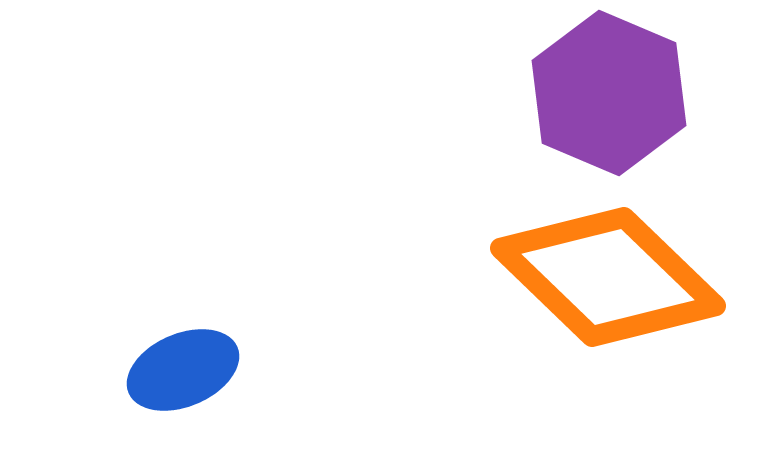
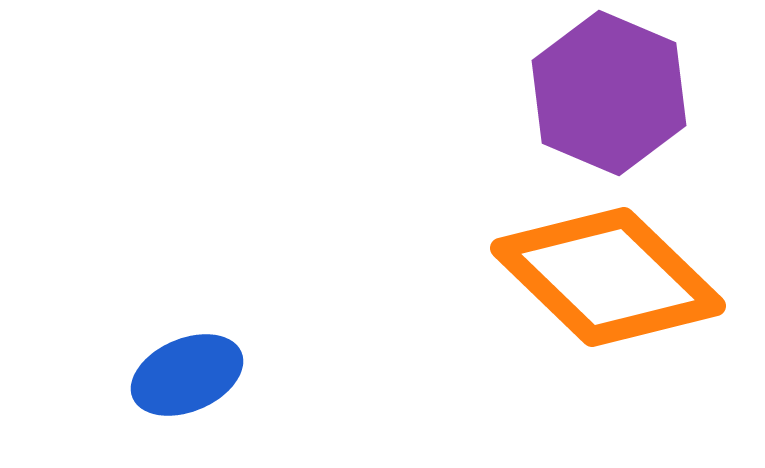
blue ellipse: moved 4 px right, 5 px down
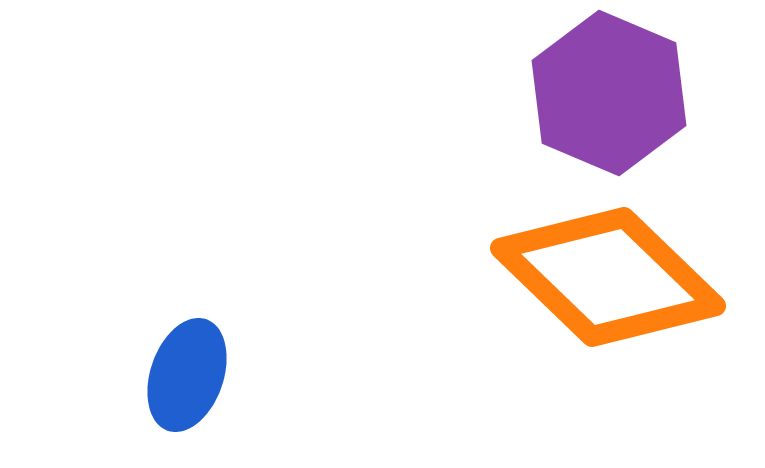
blue ellipse: rotated 48 degrees counterclockwise
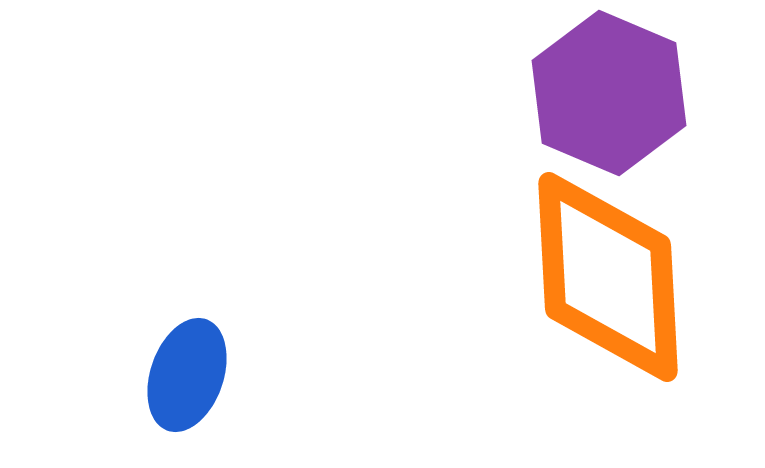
orange diamond: rotated 43 degrees clockwise
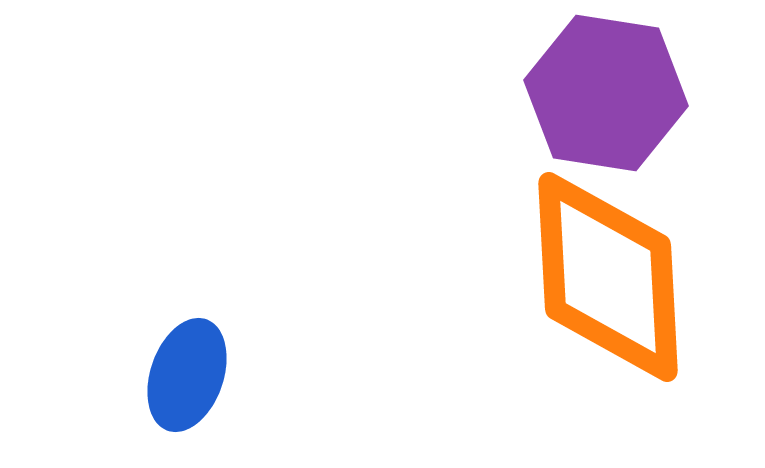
purple hexagon: moved 3 px left; rotated 14 degrees counterclockwise
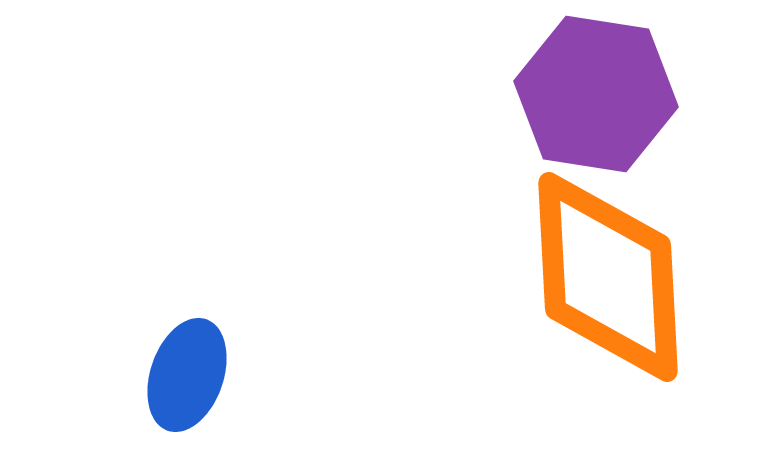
purple hexagon: moved 10 px left, 1 px down
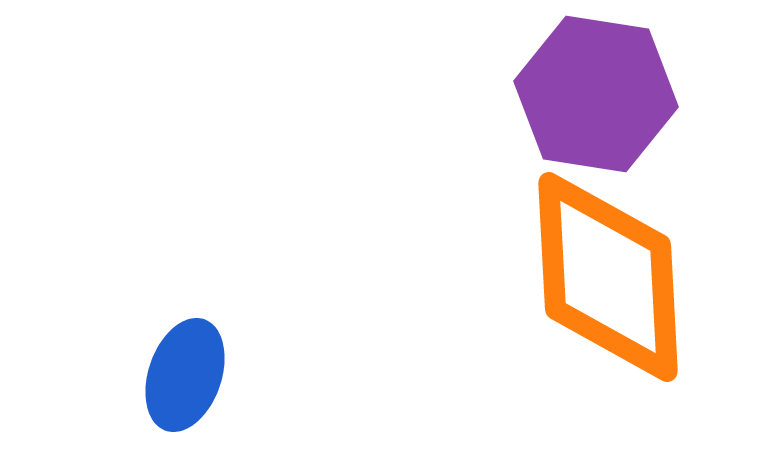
blue ellipse: moved 2 px left
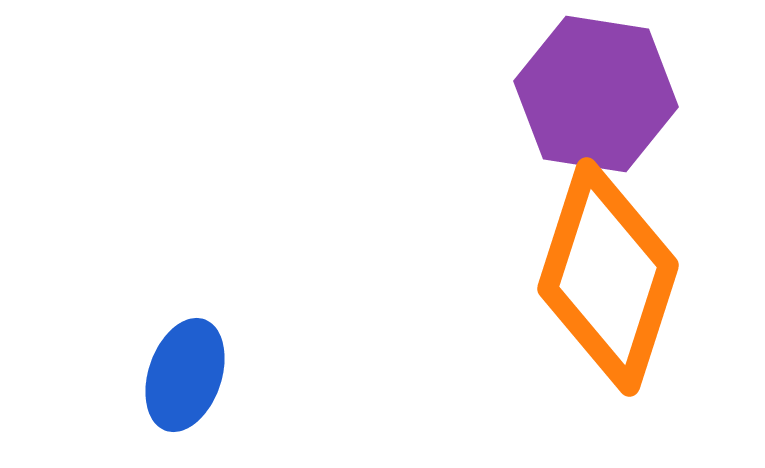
orange diamond: rotated 21 degrees clockwise
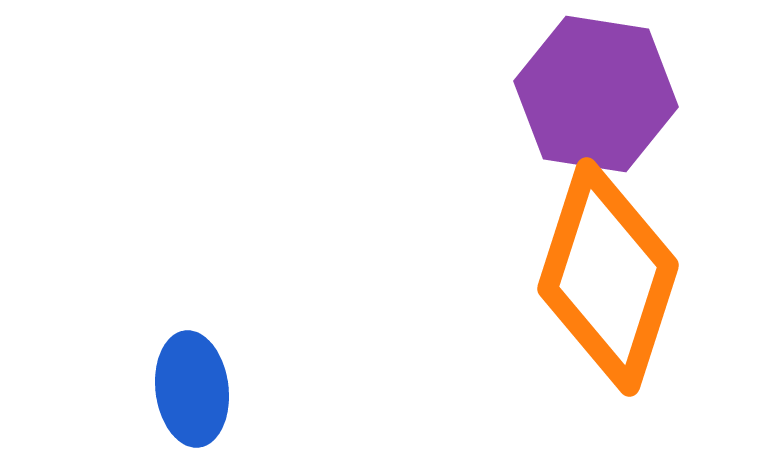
blue ellipse: moved 7 px right, 14 px down; rotated 26 degrees counterclockwise
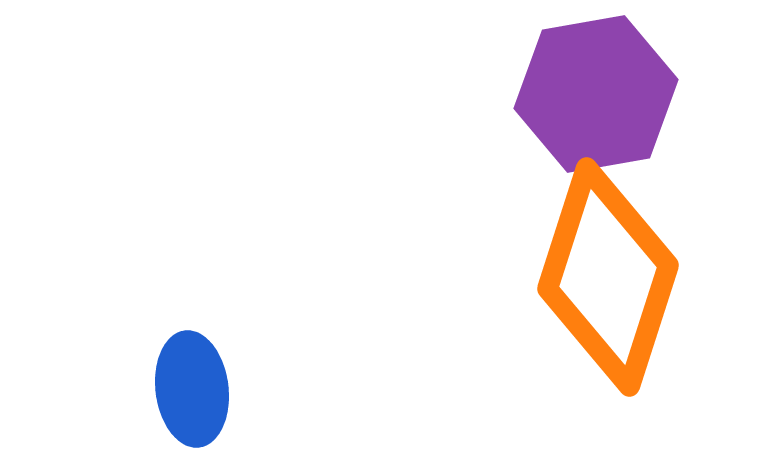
purple hexagon: rotated 19 degrees counterclockwise
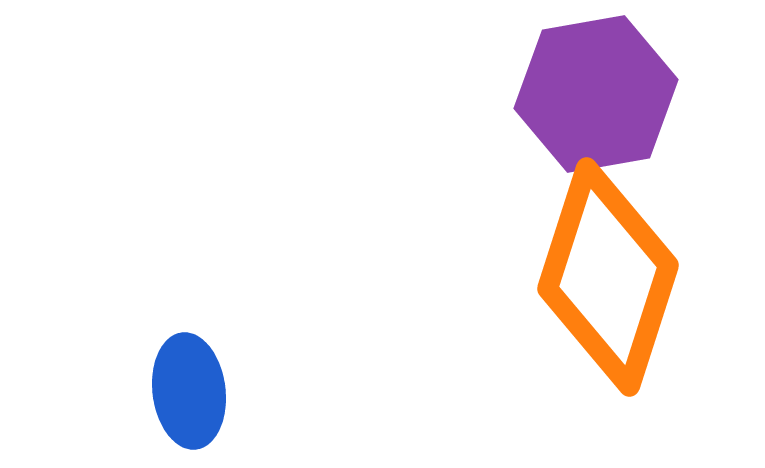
blue ellipse: moved 3 px left, 2 px down
